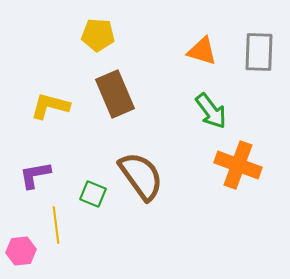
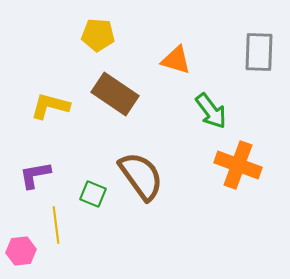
orange triangle: moved 26 px left, 9 px down
brown rectangle: rotated 33 degrees counterclockwise
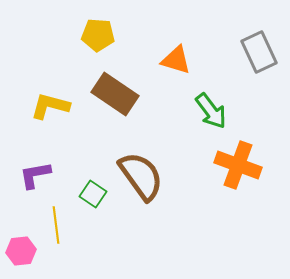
gray rectangle: rotated 27 degrees counterclockwise
green square: rotated 12 degrees clockwise
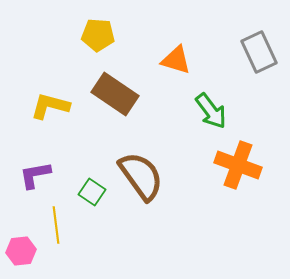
green square: moved 1 px left, 2 px up
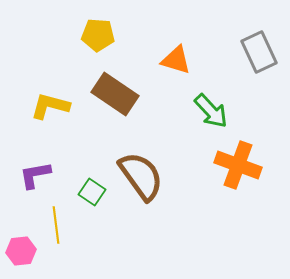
green arrow: rotated 6 degrees counterclockwise
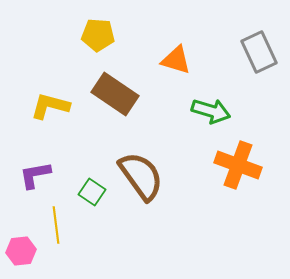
green arrow: rotated 30 degrees counterclockwise
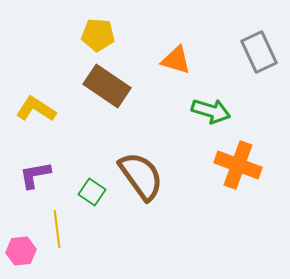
brown rectangle: moved 8 px left, 8 px up
yellow L-shape: moved 14 px left, 3 px down; rotated 18 degrees clockwise
yellow line: moved 1 px right, 4 px down
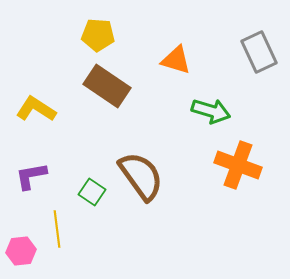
purple L-shape: moved 4 px left, 1 px down
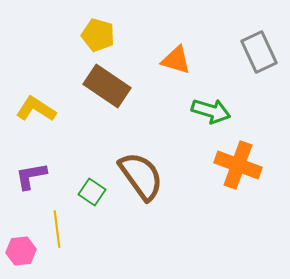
yellow pentagon: rotated 12 degrees clockwise
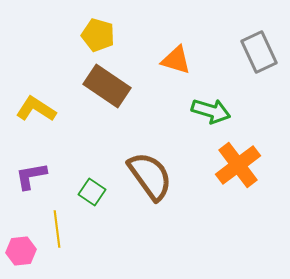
orange cross: rotated 33 degrees clockwise
brown semicircle: moved 9 px right
